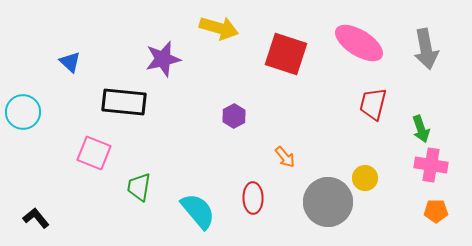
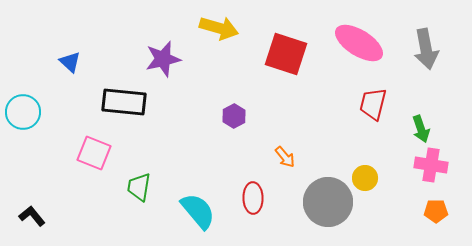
black L-shape: moved 4 px left, 2 px up
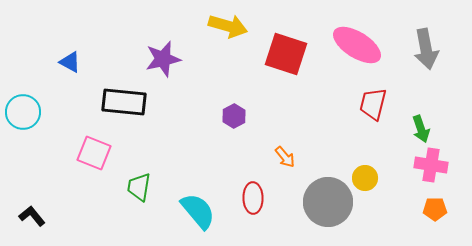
yellow arrow: moved 9 px right, 2 px up
pink ellipse: moved 2 px left, 2 px down
blue triangle: rotated 15 degrees counterclockwise
orange pentagon: moved 1 px left, 2 px up
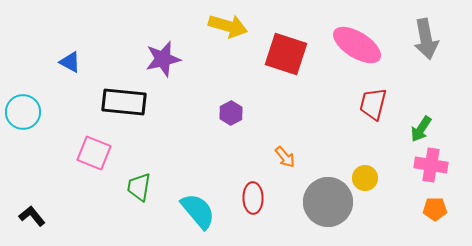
gray arrow: moved 10 px up
purple hexagon: moved 3 px left, 3 px up
green arrow: rotated 52 degrees clockwise
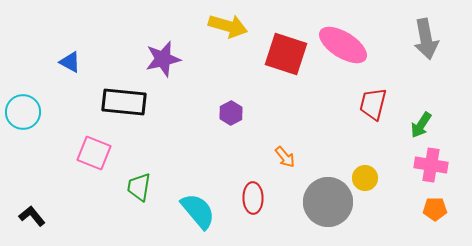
pink ellipse: moved 14 px left
green arrow: moved 4 px up
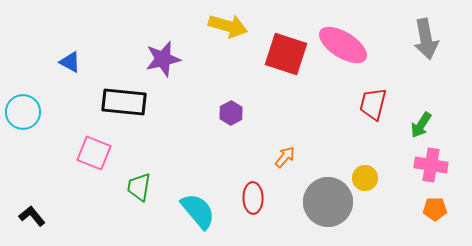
orange arrow: rotated 100 degrees counterclockwise
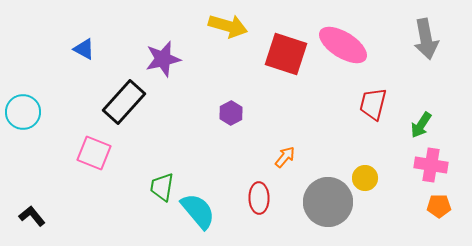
blue triangle: moved 14 px right, 13 px up
black rectangle: rotated 54 degrees counterclockwise
green trapezoid: moved 23 px right
red ellipse: moved 6 px right
orange pentagon: moved 4 px right, 3 px up
